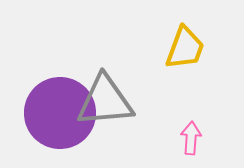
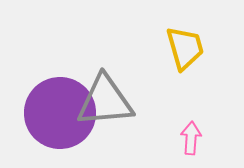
yellow trapezoid: rotated 36 degrees counterclockwise
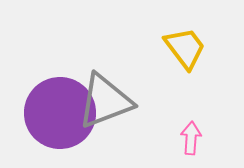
yellow trapezoid: rotated 21 degrees counterclockwise
gray triangle: rotated 16 degrees counterclockwise
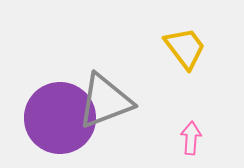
purple circle: moved 5 px down
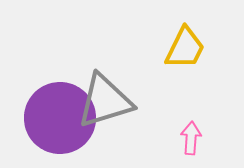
yellow trapezoid: rotated 63 degrees clockwise
gray triangle: rotated 4 degrees clockwise
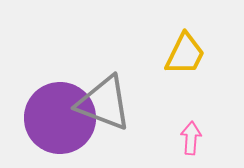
yellow trapezoid: moved 6 px down
gray triangle: moved 1 px left, 2 px down; rotated 38 degrees clockwise
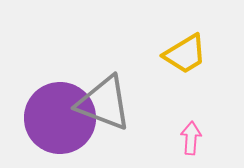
yellow trapezoid: rotated 33 degrees clockwise
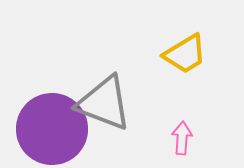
purple circle: moved 8 px left, 11 px down
pink arrow: moved 9 px left
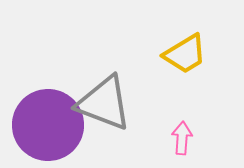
purple circle: moved 4 px left, 4 px up
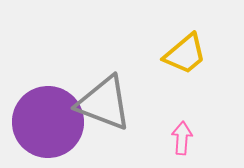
yellow trapezoid: rotated 9 degrees counterclockwise
purple circle: moved 3 px up
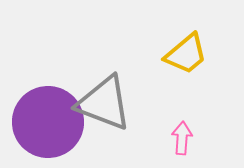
yellow trapezoid: moved 1 px right
